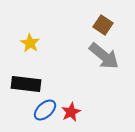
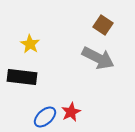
yellow star: moved 1 px down
gray arrow: moved 6 px left, 2 px down; rotated 12 degrees counterclockwise
black rectangle: moved 4 px left, 7 px up
blue ellipse: moved 7 px down
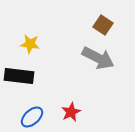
yellow star: rotated 24 degrees counterclockwise
black rectangle: moved 3 px left, 1 px up
blue ellipse: moved 13 px left
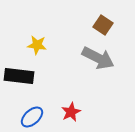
yellow star: moved 7 px right, 1 px down
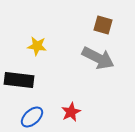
brown square: rotated 18 degrees counterclockwise
yellow star: moved 1 px down
black rectangle: moved 4 px down
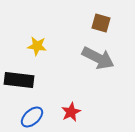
brown square: moved 2 px left, 2 px up
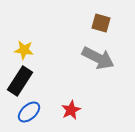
yellow star: moved 13 px left, 4 px down
black rectangle: moved 1 px right, 1 px down; rotated 64 degrees counterclockwise
red star: moved 2 px up
blue ellipse: moved 3 px left, 5 px up
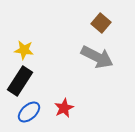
brown square: rotated 24 degrees clockwise
gray arrow: moved 1 px left, 1 px up
red star: moved 7 px left, 2 px up
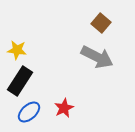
yellow star: moved 7 px left
